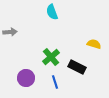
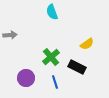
gray arrow: moved 3 px down
yellow semicircle: moved 7 px left; rotated 128 degrees clockwise
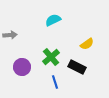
cyan semicircle: moved 1 px right, 8 px down; rotated 84 degrees clockwise
purple circle: moved 4 px left, 11 px up
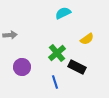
cyan semicircle: moved 10 px right, 7 px up
yellow semicircle: moved 5 px up
green cross: moved 6 px right, 4 px up
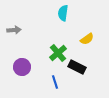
cyan semicircle: rotated 56 degrees counterclockwise
gray arrow: moved 4 px right, 5 px up
green cross: moved 1 px right
